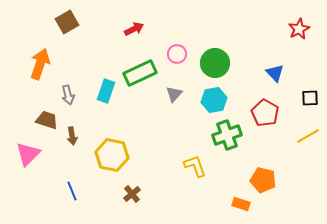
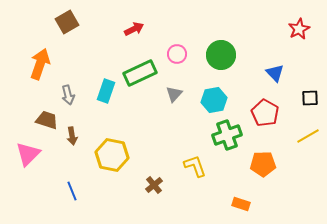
green circle: moved 6 px right, 8 px up
orange pentagon: moved 16 px up; rotated 15 degrees counterclockwise
brown cross: moved 22 px right, 9 px up
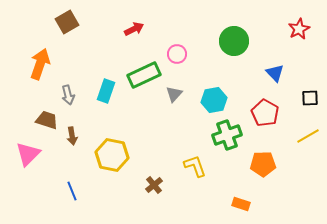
green circle: moved 13 px right, 14 px up
green rectangle: moved 4 px right, 2 px down
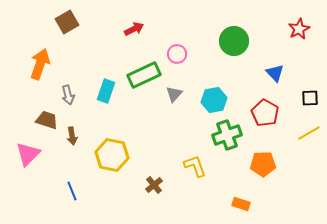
yellow line: moved 1 px right, 3 px up
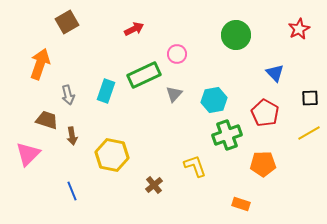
green circle: moved 2 px right, 6 px up
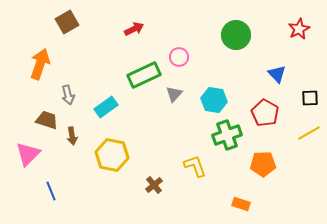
pink circle: moved 2 px right, 3 px down
blue triangle: moved 2 px right, 1 px down
cyan rectangle: moved 16 px down; rotated 35 degrees clockwise
cyan hexagon: rotated 20 degrees clockwise
blue line: moved 21 px left
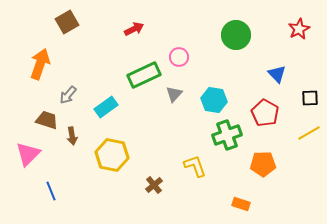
gray arrow: rotated 54 degrees clockwise
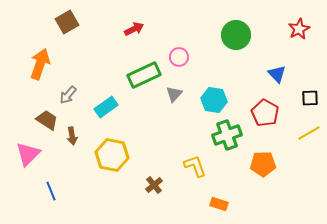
brown trapezoid: rotated 15 degrees clockwise
orange rectangle: moved 22 px left
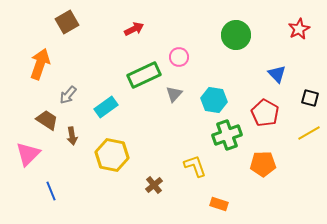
black square: rotated 18 degrees clockwise
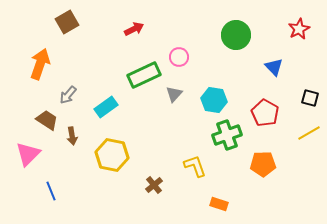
blue triangle: moved 3 px left, 7 px up
